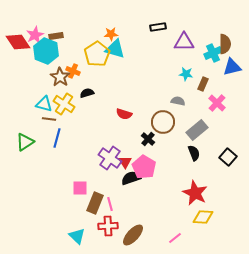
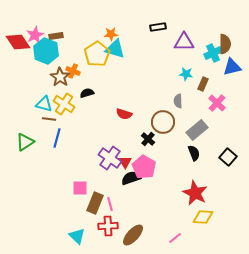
gray semicircle at (178, 101): rotated 104 degrees counterclockwise
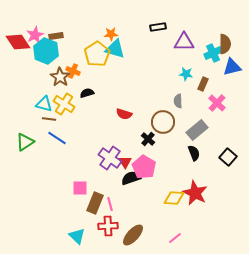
blue line at (57, 138): rotated 72 degrees counterclockwise
yellow diamond at (203, 217): moved 29 px left, 19 px up
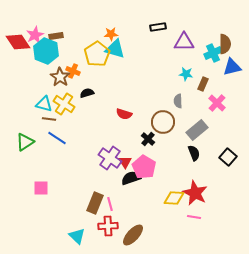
pink square at (80, 188): moved 39 px left
pink line at (175, 238): moved 19 px right, 21 px up; rotated 48 degrees clockwise
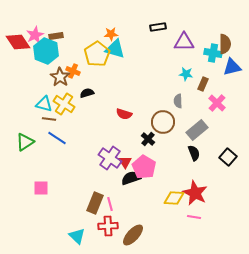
cyan cross at (213, 53): rotated 36 degrees clockwise
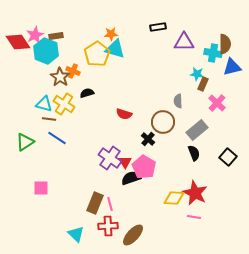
cyan star at (186, 74): moved 11 px right
cyan triangle at (77, 236): moved 1 px left, 2 px up
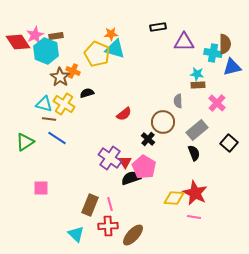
yellow pentagon at (97, 54): rotated 15 degrees counterclockwise
brown rectangle at (203, 84): moved 5 px left, 1 px down; rotated 64 degrees clockwise
red semicircle at (124, 114): rotated 56 degrees counterclockwise
black square at (228, 157): moved 1 px right, 14 px up
brown rectangle at (95, 203): moved 5 px left, 2 px down
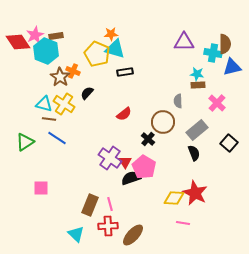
black rectangle at (158, 27): moved 33 px left, 45 px down
black semicircle at (87, 93): rotated 32 degrees counterclockwise
pink line at (194, 217): moved 11 px left, 6 px down
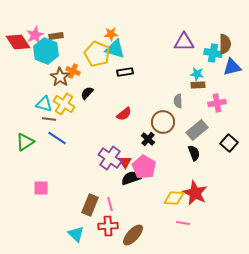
pink cross at (217, 103): rotated 36 degrees clockwise
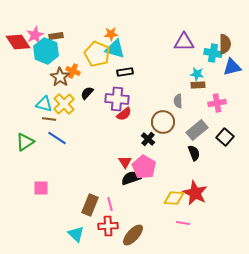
yellow cross at (64, 104): rotated 15 degrees clockwise
black square at (229, 143): moved 4 px left, 6 px up
purple cross at (110, 158): moved 7 px right, 59 px up; rotated 30 degrees counterclockwise
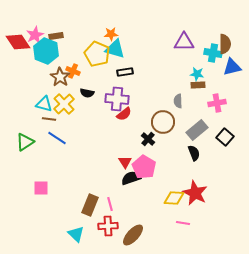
black semicircle at (87, 93): rotated 120 degrees counterclockwise
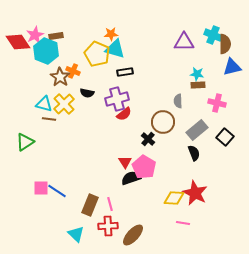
cyan cross at (213, 53): moved 18 px up; rotated 12 degrees clockwise
purple cross at (117, 99): rotated 20 degrees counterclockwise
pink cross at (217, 103): rotated 24 degrees clockwise
blue line at (57, 138): moved 53 px down
